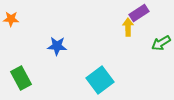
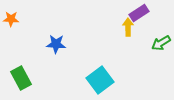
blue star: moved 1 px left, 2 px up
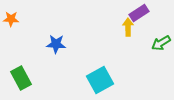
cyan square: rotated 8 degrees clockwise
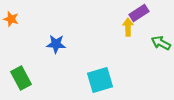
orange star: rotated 14 degrees clockwise
green arrow: rotated 60 degrees clockwise
cyan square: rotated 12 degrees clockwise
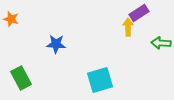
green arrow: rotated 24 degrees counterclockwise
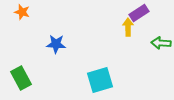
orange star: moved 11 px right, 7 px up
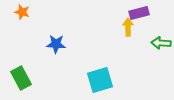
purple rectangle: rotated 18 degrees clockwise
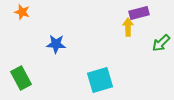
green arrow: rotated 48 degrees counterclockwise
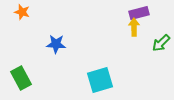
yellow arrow: moved 6 px right
